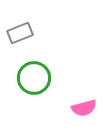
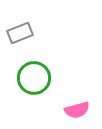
pink semicircle: moved 7 px left, 2 px down
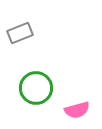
green circle: moved 2 px right, 10 px down
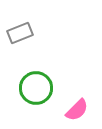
pink semicircle: rotated 30 degrees counterclockwise
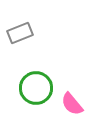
pink semicircle: moved 5 px left, 6 px up; rotated 95 degrees clockwise
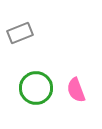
pink semicircle: moved 4 px right, 14 px up; rotated 20 degrees clockwise
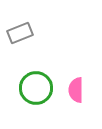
pink semicircle: rotated 20 degrees clockwise
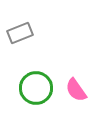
pink semicircle: rotated 35 degrees counterclockwise
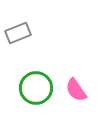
gray rectangle: moved 2 px left
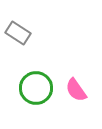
gray rectangle: rotated 55 degrees clockwise
